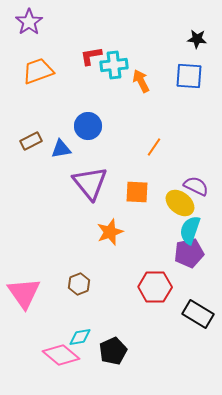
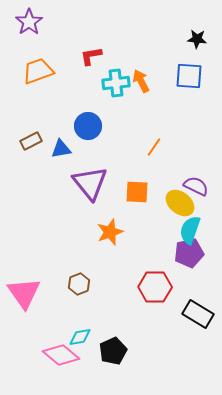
cyan cross: moved 2 px right, 18 px down
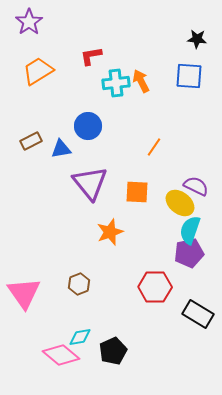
orange trapezoid: rotated 12 degrees counterclockwise
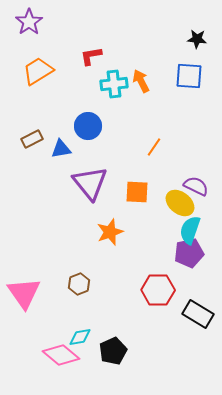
cyan cross: moved 2 px left, 1 px down
brown rectangle: moved 1 px right, 2 px up
red hexagon: moved 3 px right, 3 px down
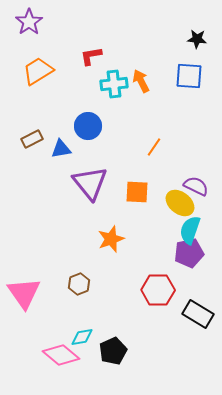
orange star: moved 1 px right, 7 px down
cyan diamond: moved 2 px right
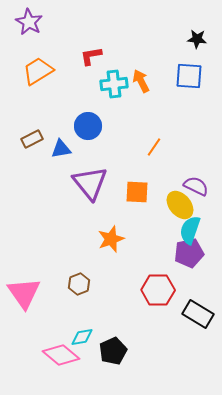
purple star: rotated 8 degrees counterclockwise
yellow ellipse: moved 2 px down; rotated 12 degrees clockwise
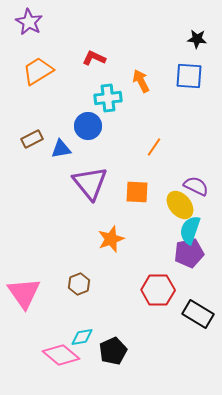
red L-shape: moved 3 px right, 2 px down; rotated 35 degrees clockwise
cyan cross: moved 6 px left, 14 px down
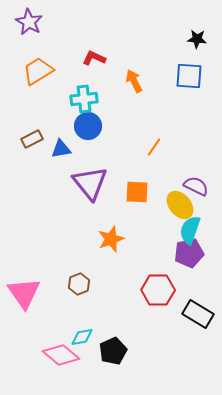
orange arrow: moved 7 px left
cyan cross: moved 24 px left, 1 px down
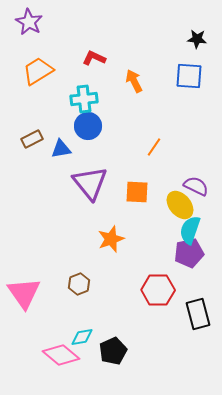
black rectangle: rotated 44 degrees clockwise
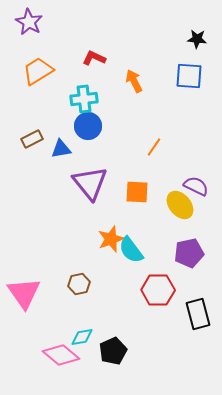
cyan semicircle: moved 59 px left, 20 px down; rotated 56 degrees counterclockwise
brown hexagon: rotated 10 degrees clockwise
